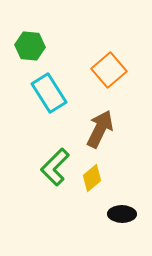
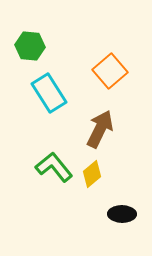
orange square: moved 1 px right, 1 px down
green L-shape: moved 1 px left; rotated 96 degrees clockwise
yellow diamond: moved 4 px up
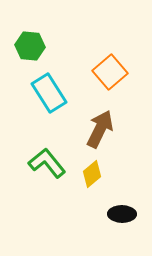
orange square: moved 1 px down
green L-shape: moved 7 px left, 4 px up
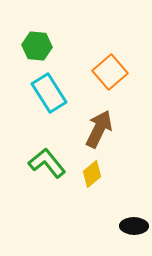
green hexagon: moved 7 px right
brown arrow: moved 1 px left
black ellipse: moved 12 px right, 12 px down
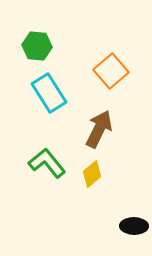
orange square: moved 1 px right, 1 px up
